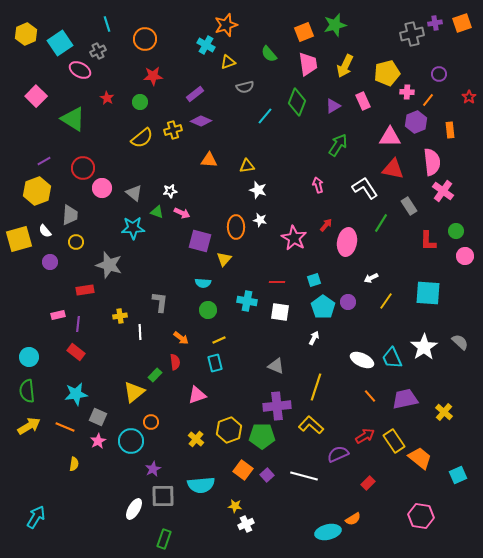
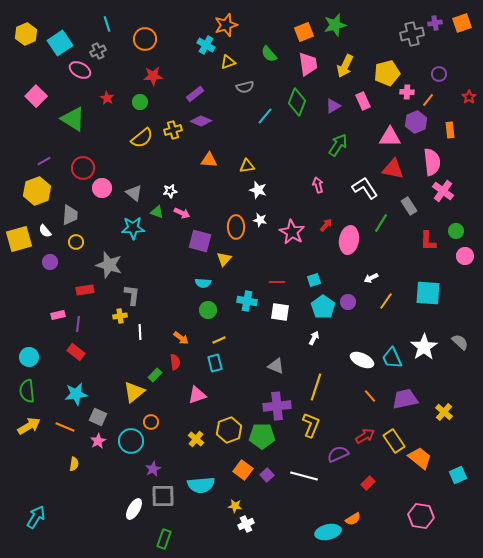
pink star at (294, 238): moved 2 px left, 6 px up
pink ellipse at (347, 242): moved 2 px right, 2 px up
gray L-shape at (160, 302): moved 28 px left, 7 px up
yellow L-shape at (311, 425): rotated 70 degrees clockwise
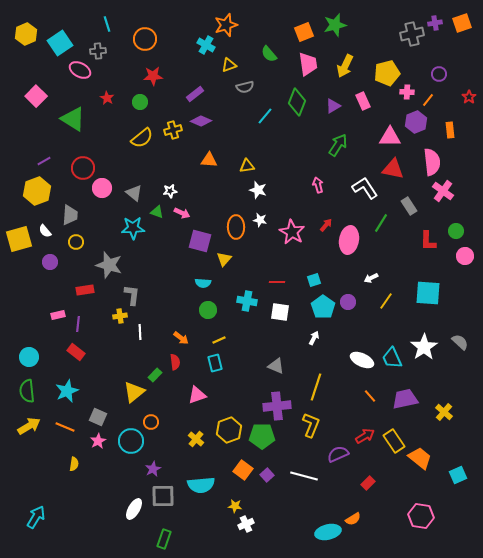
gray cross at (98, 51): rotated 21 degrees clockwise
yellow triangle at (228, 62): moved 1 px right, 3 px down
cyan star at (76, 394): moved 9 px left, 3 px up; rotated 15 degrees counterclockwise
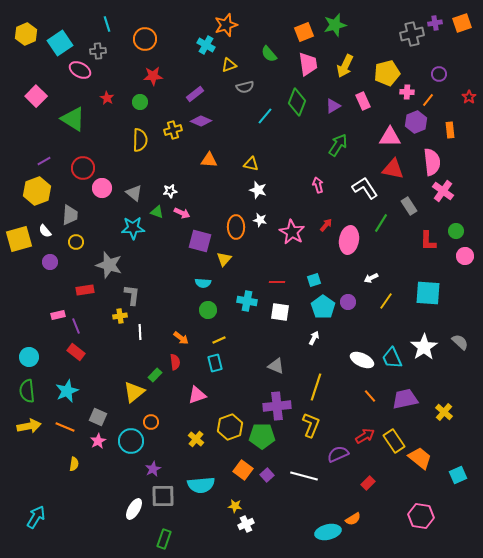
yellow semicircle at (142, 138): moved 2 px left, 2 px down; rotated 50 degrees counterclockwise
yellow triangle at (247, 166): moved 4 px right, 2 px up; rotated 21 degrees clockwise
purple line at (78, 324): moved 2 px left, 2 px down; rotated 28 degrees counterclockwise
yellow arrow at (29, 426): rotated 20 degrees clockwise
yellow hexagon at (229, 430): moved 1 px right, 3 px up
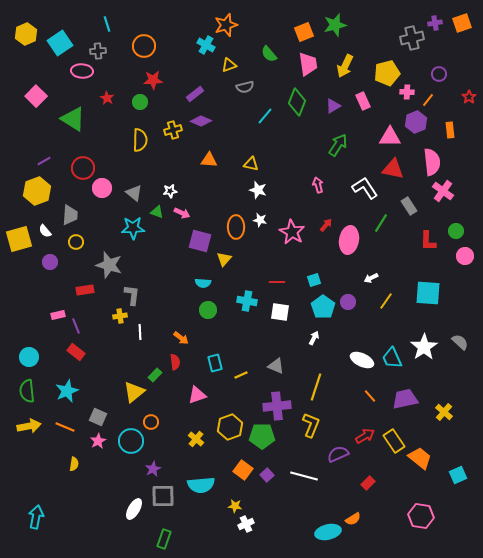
gray cross at (412, 34): moved 4 px down
orange circle at (145, 39): moved 1 px left, 7 px down
pink ellipse at (80, 70): moved 2 px right, 1 px down; rotated 25 degrees counterclockwise
red star at (153, 76): moved 4 px down
yellow line at (219, 340): moved 22 px right, 35 px down
cyan arrow at (36, 517): rotated 20 degrees counterclockwise
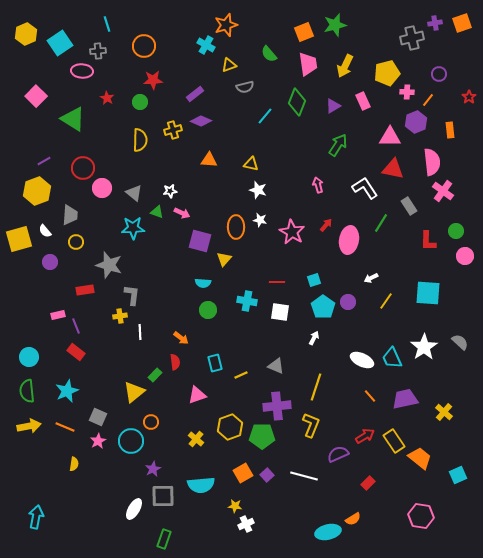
orange square at (243, 470): moved 3 px down; rotated 24 degrees clockwise
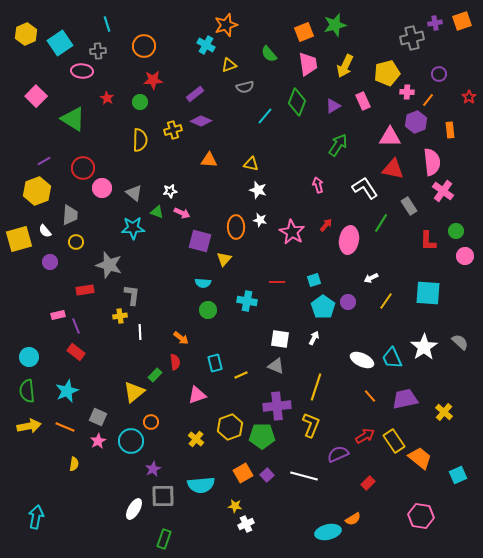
orange square at (462, 23): moved 2 px up
white square at (280, 312): moved 27 px down
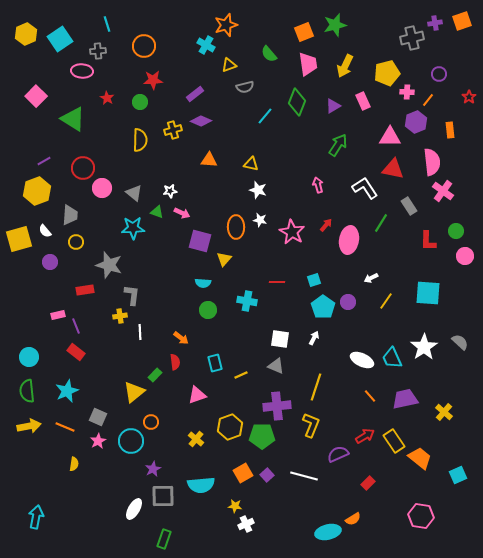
cyan square at (60, 43): moved 4 px up
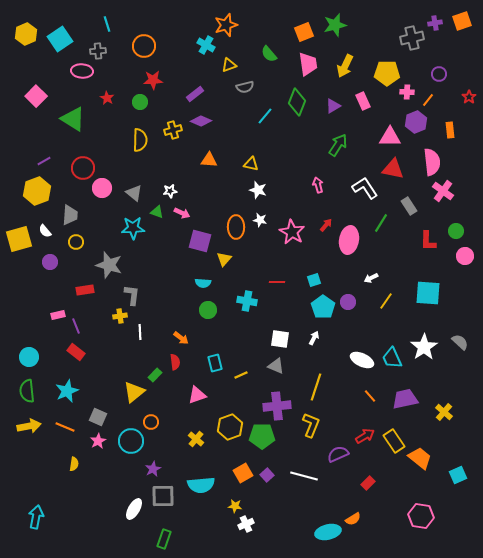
yellow pentagon at (387, 73): rotated 15 degrees clockwise
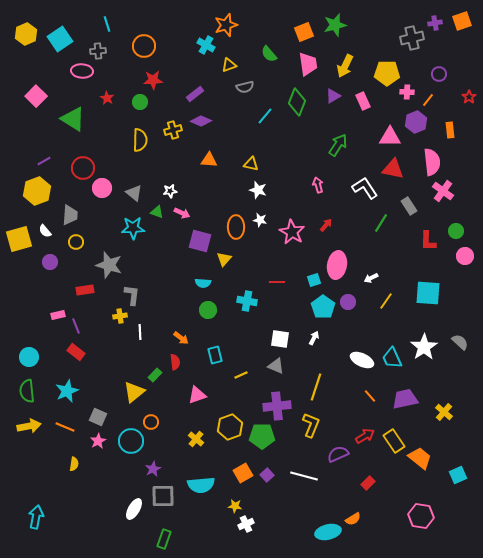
purple triangle at (333, 106): moved 10 px up
pink ellipse at (349, 240): moved 12 px left, 25 px down
cyan rectangle at (215, 363): moved 8 px up
